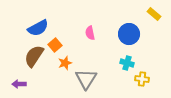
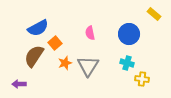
orange square: moved 2 px up
gray triangle: moved 2 px right, 13 px up
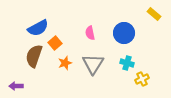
blue circle: moved 5 px left, 1 px up
brown semicircle: rotated 15 degrees counterclockwise
gray triangle: moved 5 px right, 2 px up
yellow cross: rotated 32 degrees counterclockwise
purple arrow: moved 3 px left, 2 px down
